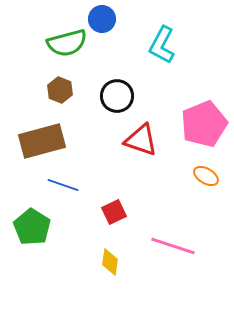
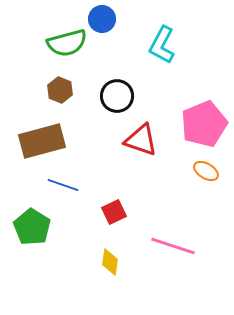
orange ellipse: moved 5 px up
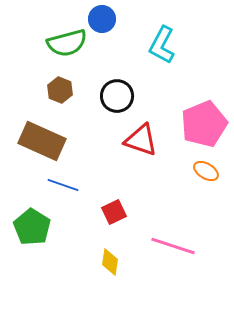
brown rectangle: rotated 39 degrees clockwise
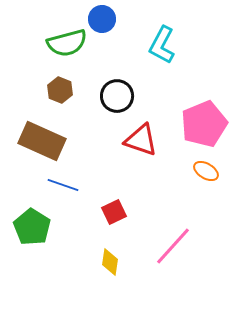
pink line: rotated 66 degrees counterclockwise
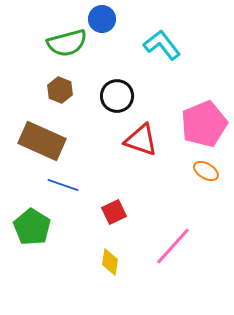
cyan L-shape: rotated 114 degrees clockwise
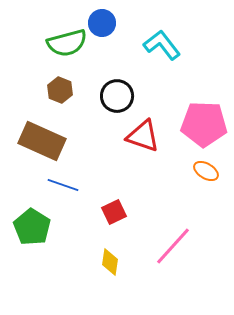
blue circle: moved 4 px down
pink pentagon: rotated 24 degrees clockwise
red triangle: moved 2 px right, 4 px up
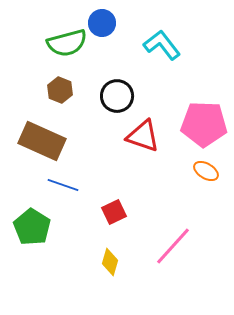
yellow diamond: rotated 8 degrees clockwise
